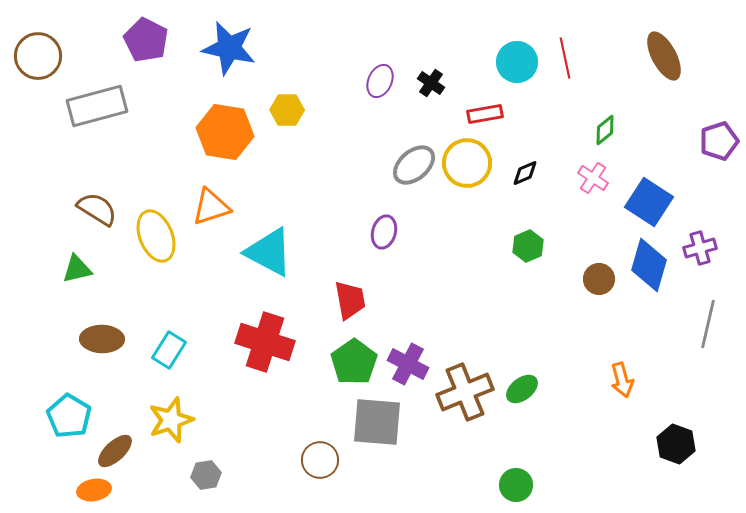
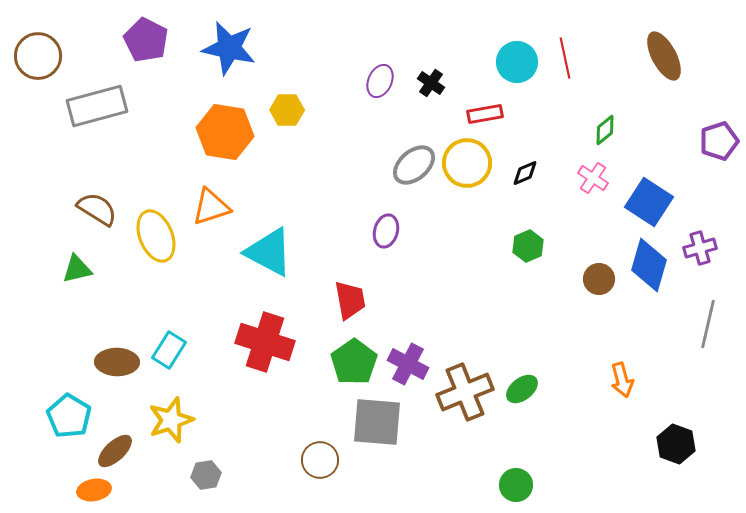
purple ellipse at (384, 232): moved 2 px right, 1 px up
brown ellipse at (102, 339): moved 15 px right, 23 px down
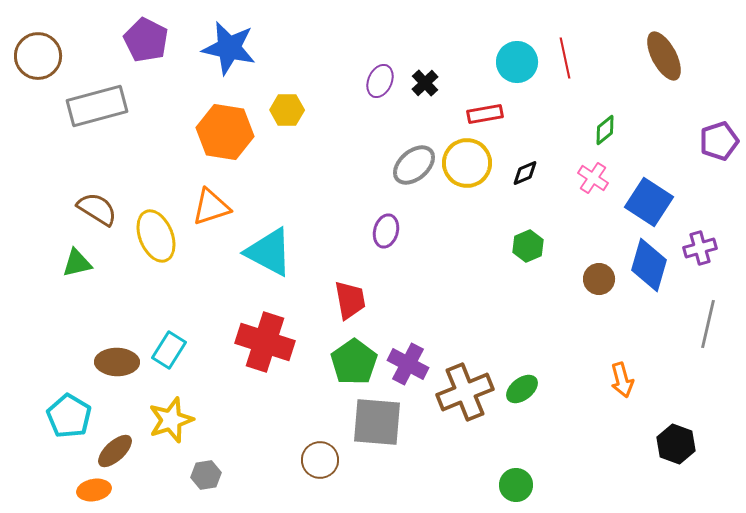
black cross at (431, 83): moved 6 px left; rotated 12 degrees clockwise
green triangle at (77, 269): moved 6 px up
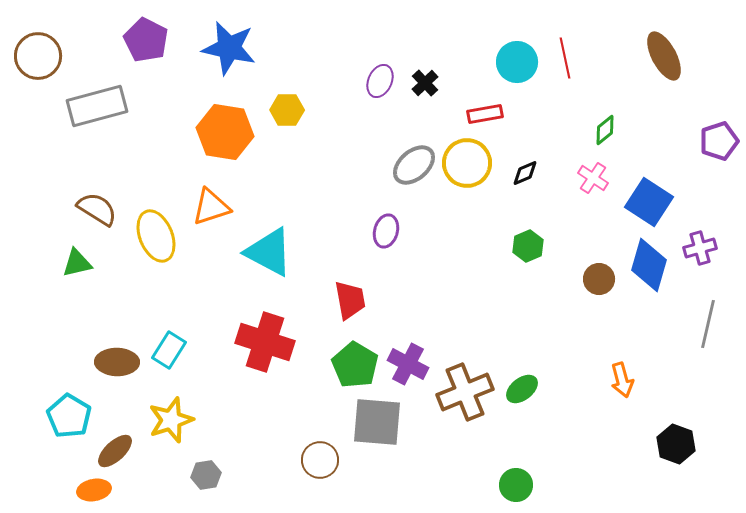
green pentagon at (354, 362): moved 1 px right, 3 px down; rotated 6 degrees counterclockwise
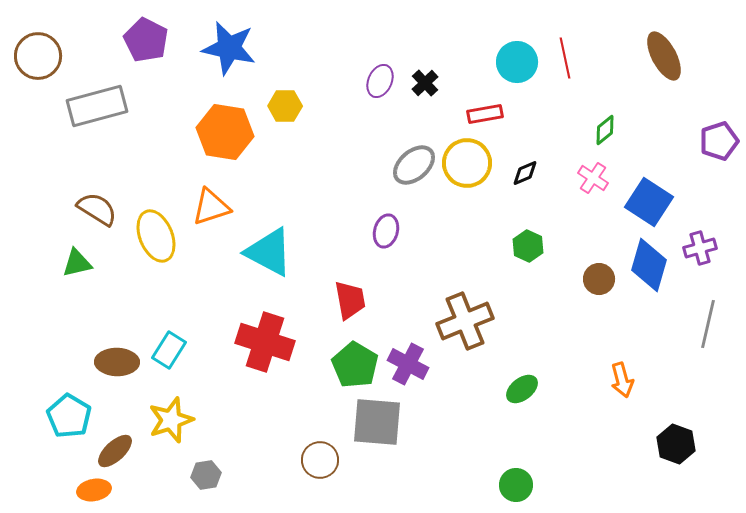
yellow hexagon at (287, 110): moved 2 px left, 4 px up
green hexagon at (528, 246): rotated 12 degrees counterclockwise
brown cross at (465, 392): moved 71 px up
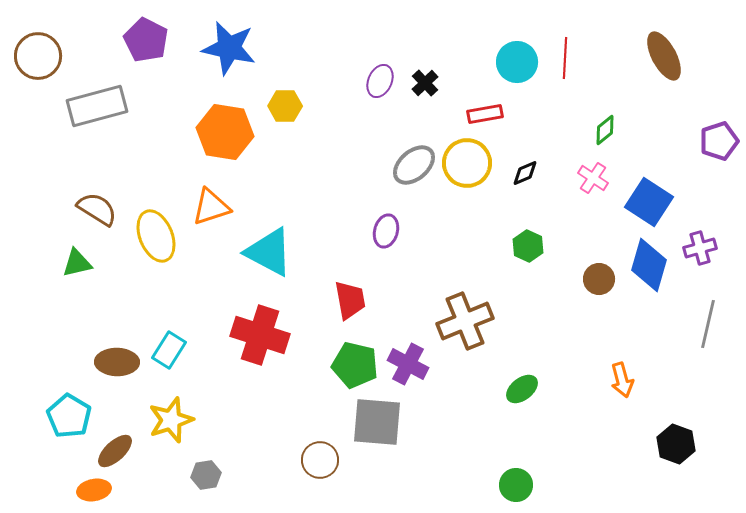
red line at (565, 58): rotated 15 degrees clockwise
red cross at (265, 342): moved 5 px left, 7 px up
green pentagon at (355, 365): rotated 18 degrees counterclockwise
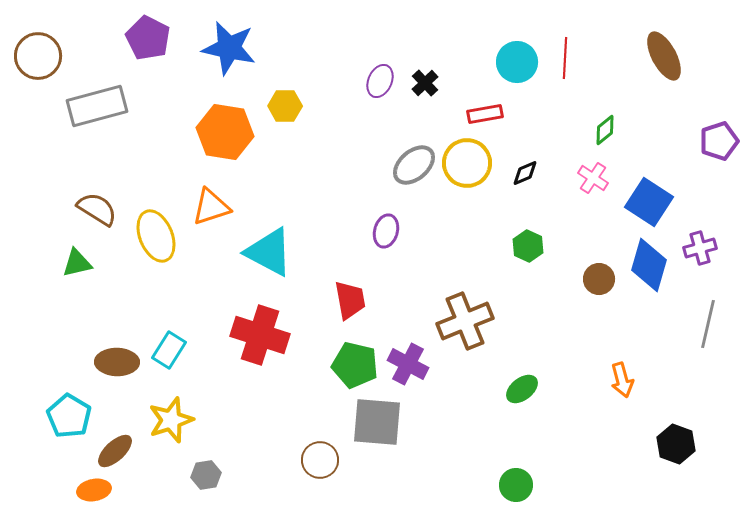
purple pentagon at (146, 40): moved 2 px right, 2 px up
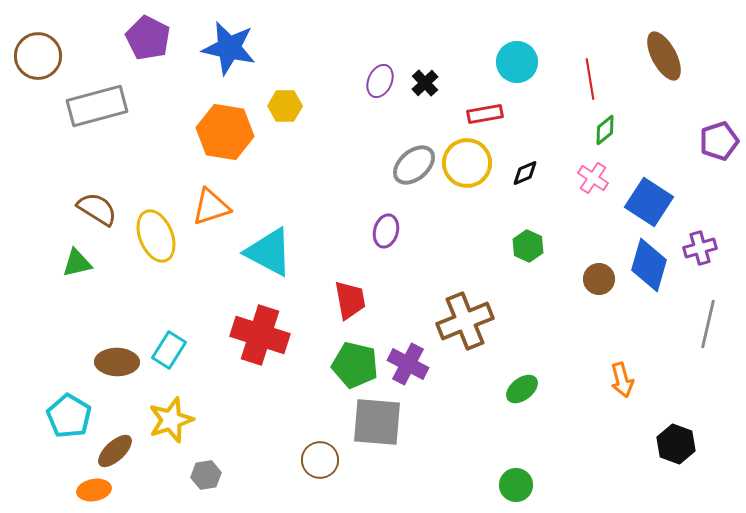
red line at (565, 58): moved 25 px right, 21 px down; rotated 12 degrees counterclockwise
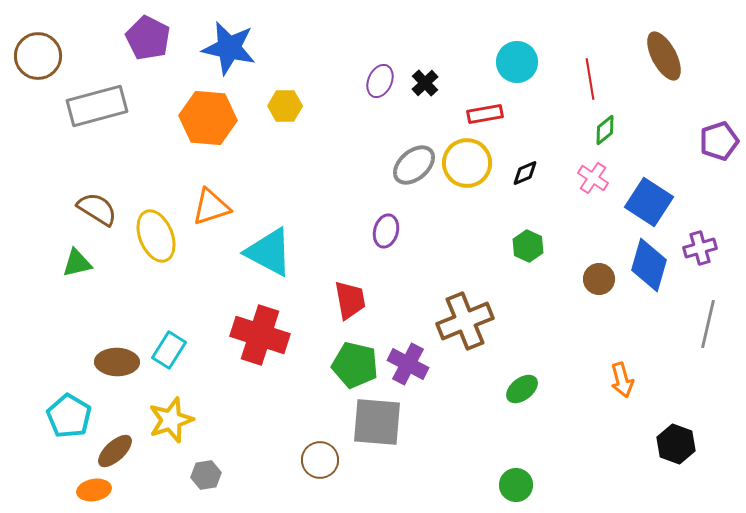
orange hexagon at (225, 132): moved 17 px left, 14 px up; rotated 4 degrees counterclockwise
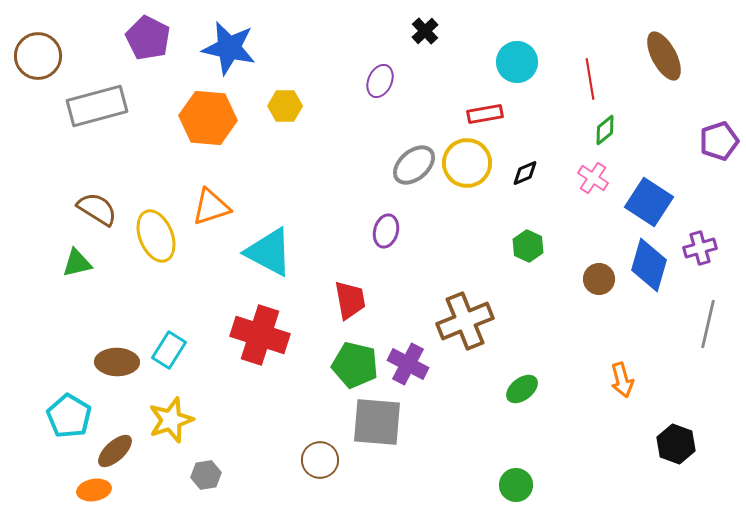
black cross at (425, 83): moved 52 px up
